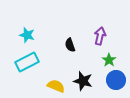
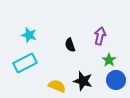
cyan star: moved 2 px right
cyan rectangle: moved 2 px left, 1 px down
yellow semicircle: moved 1 px right
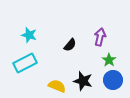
purple arrow: moved 1 px down
black semicircle: rotated 120 degrees counterclockwise
blue circle: moved 3 px left
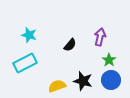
blue circle: moved 2 px left
yellow semicircle: rotated 42 degrees counterclockwise
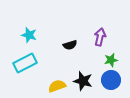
black semicircle: rotated 32 degrees clockwise
green star: moved 2 px right; rotated 24 degrees clockwise
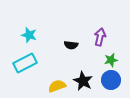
black semicircle: moved 1 px right; rotated 24 degrees clockwise
black star: rotated 12 degrees clockwise
